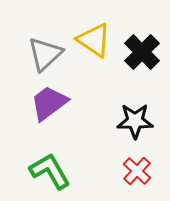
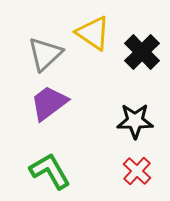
yellow triangle: moved 1 px left, 7 px up
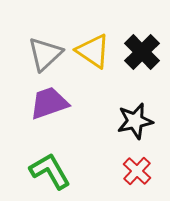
yellow triangle: moved 18 px down
purple trapezoid: rotated 18 degrees clockwise
black star: rotated 12 degrees counterclockwise
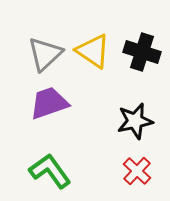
black cross: rotated 27 degrees counterclockwise
green L-shape: rotated 6 degrees counterclockwise
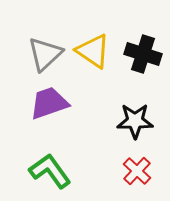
black cross: moved 1 px right, 2 px down
black star: rotated 12 degrees clockwise
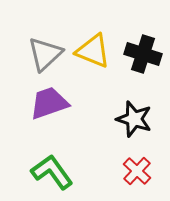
yellow triangle: rotated 12 degrees counterclockwise
black star: moved 1 px left, 2 px up; rotated 18 degrees clockwise
green L-shape: moved 2 px right, 1 px down
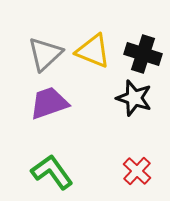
black star: moved 21 px up
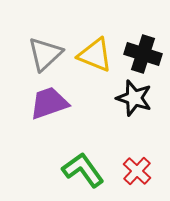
yellow triangle: moved 2 px right, 4 px down
green L-shape: moved 31 px right, 2 px up
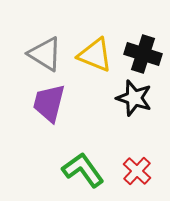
gray triangle: rotated 45 degrees counterclockwise
purple trapezoid: rotated 57 degrees counterclockwise
